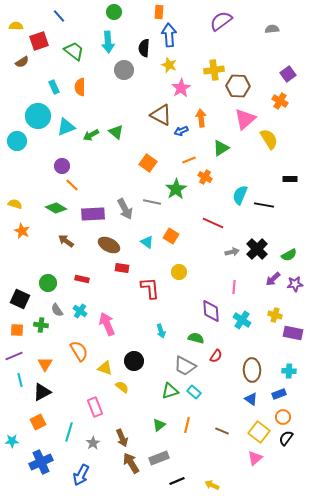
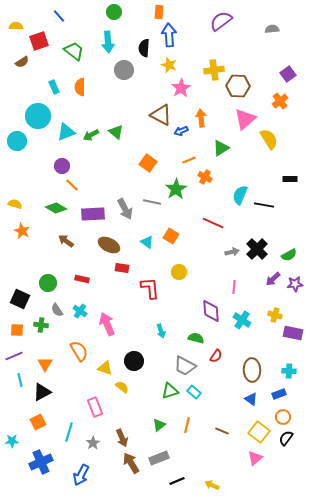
orange cross at (280, 101): rotated 21 degrees clockwise
cyan triangle at (66, 127): moved 5 px down
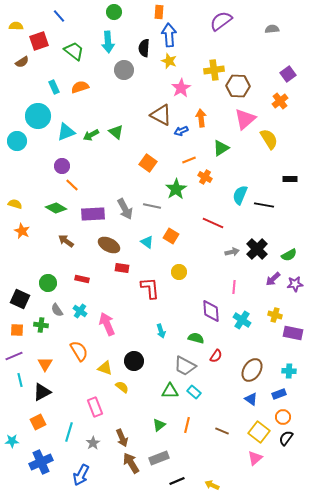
yellow star at (169, 65): moved 4 px up
orange semicircle at (80, 87): rotated 72 degrees clockwise
gray line at (152, 202): moved 4 px down
brown ellipse at (252, 370): rotated 35 degrees clockwise
green triangle at (170, 391): rotated 18 degrees clockwise
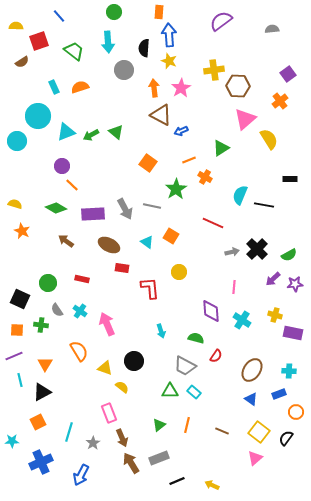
orange arrow at (201, 118): moved 47 px left, 30 px up
pink rectangle at (95, 407): moved 14 px right, 6 px down
orange circle at (283, 417): moved 13 px right, 5 px up
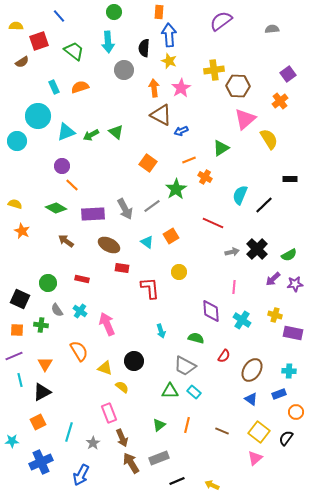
black line at (264, 205): rotated 54 degrees counterclockwise
gray line at (152, 206): rotated 48 degrees counterclockwise
orange square at (171, 236): rotated 28 degrees clockwise
red semicircle at (216, 356): moved 8 px right
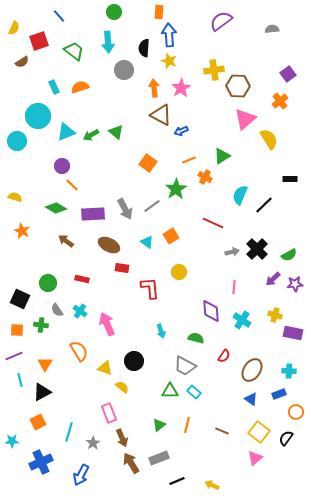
yellow semicircle at (16, 26): moved 2 px left, 2 px down; rotated 112 degrees clockwise
green triangle at (221, 148): moved 1 px right, 8 px down
yellow semicircle at (15, 204): moved 7 px up
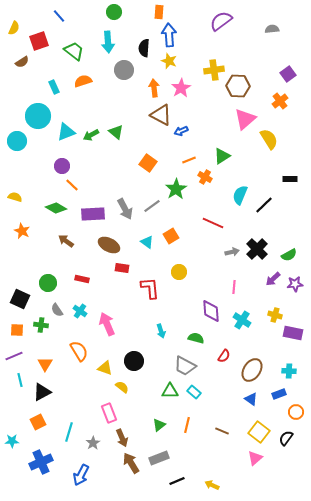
orange semicircle at (80, 87): moved 3 px right, 6 px up
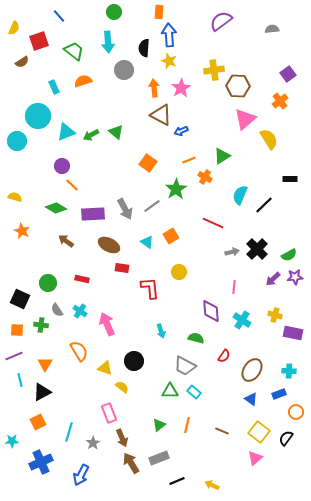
purple star at (295, 284): moved 7 px up
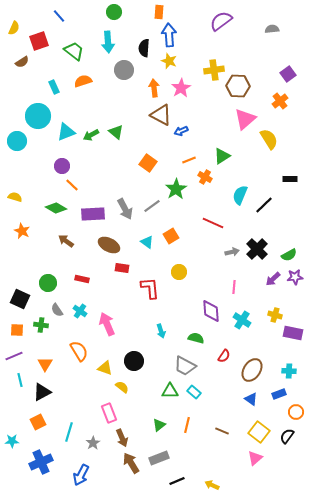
black semicircle at (286, 438): moved 1 px right, 2 px up
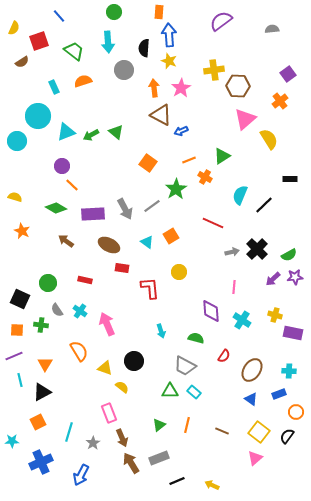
red rectangle at (82, 279): moved 3 px right, 1 px down
